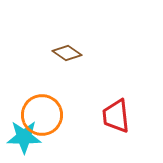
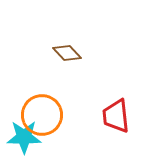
brown diamond: rotated 12 degrees clockwise
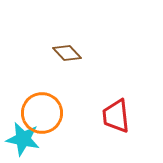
orange circle: moved 2 px up
cyan star: moved 1 px left, 2 px down; rotated 12 degrees clockwise
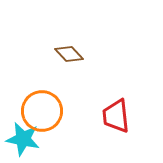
brown diamond: moved 2 px right, 1 px down
orange circle: moved 2 px up
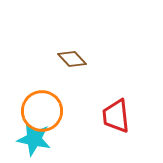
brown diamond: moved 3 px right, 5 px down
cyan star: moved 11 px right
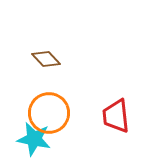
brown diamond: moved 26 px left
orange circle: moved 7 px right, 2 px down
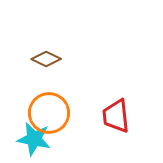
brown diamond: rotated 20 degrees counterclockwise
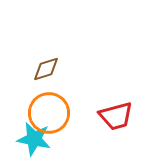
brown diamond: moved 10 px down; rotated 44 degrees counterclockwise
red trapezoid: rotated 99 degrees counterclockwise
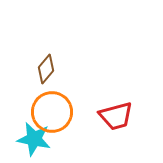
brown diamond: rotated 32 degrees counterclockwise
orange circle: moved 3 px right, 1 px up
